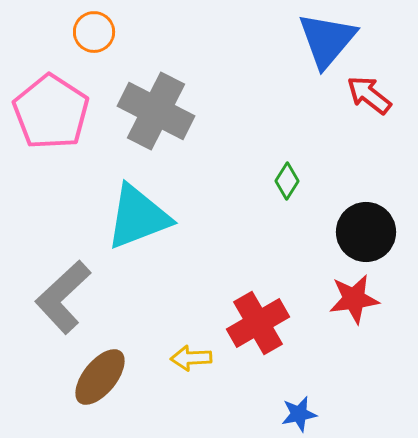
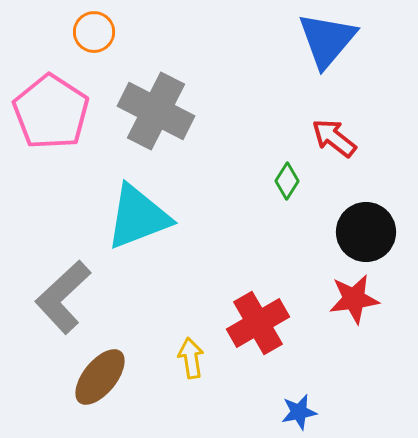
red arrow: moved 35 px left, 43 px down
yellow arrow: rotated 84 degrees clockwise
blue star: moved 2 px up
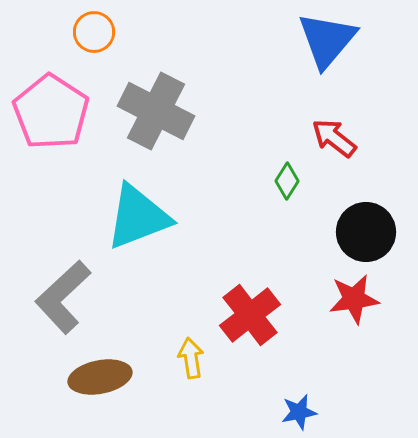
red cross: moved 8 px left, 8 px up; rotated 8 degrees counterclockwise
brown ellipse: rotated 40 degrees clockwise
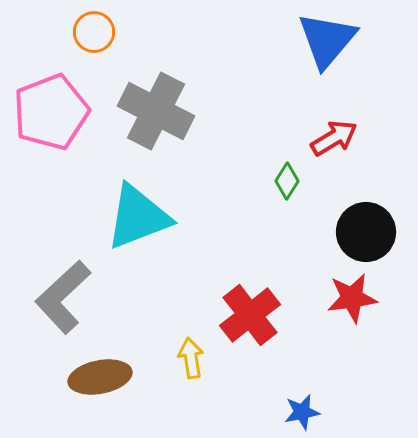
pink pentagon: rotated 18 degrees clockwise
red arrow: rotated 111 degrees clockwise
red star: moved 2 px left, 1 px up
blue star: moved 3 px right
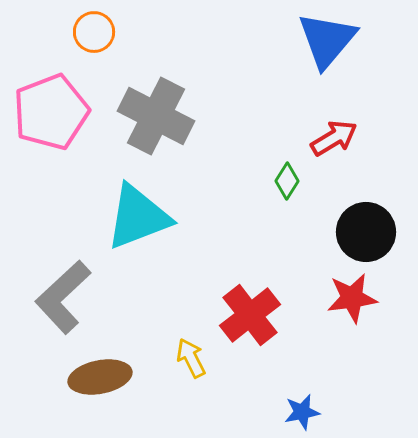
gray cross: moved 5 px down
yellow arrow: rotated 18 degrees counterclockwise
